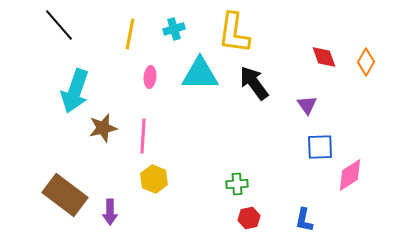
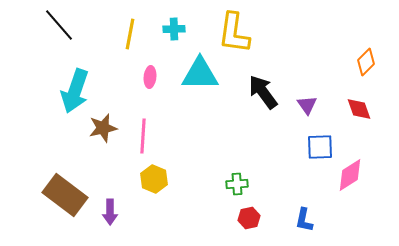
cyan cross: rotated 15 degrees clockwise
red diamond: moved 35 px right, 52 px down
orange diamond: rotated 16 degrees clockwise
black arrow: moved 9 px right, 9 px down
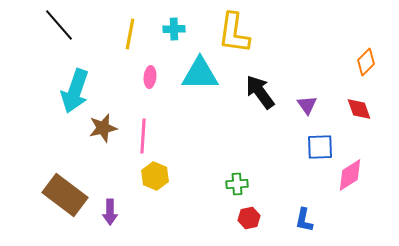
black arrow: moved 3 px left
yellow hexagon: moved 1 px right, 3 px up
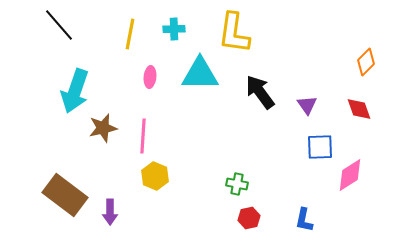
green cross: rotated 15 degrees clockwise
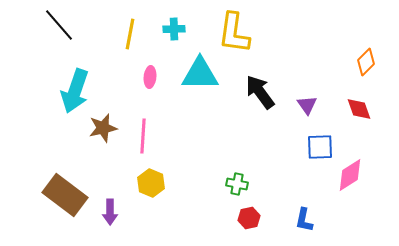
yellow hexagon: moved 4 px left, 7 px down
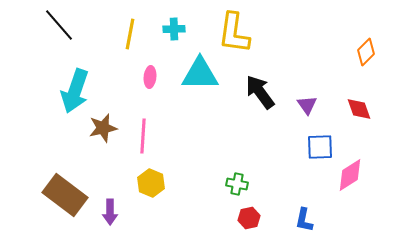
orange diamond: moved 10 px up
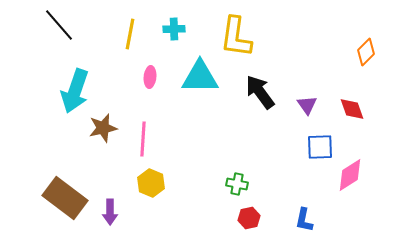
yellow L-shape: moved 2 px right, 4 px down
cyan triangle: moved 3 px down
red diamond: moved 7 px left
pink line: moved 3 px down
brown rectangle: moved 3 px down
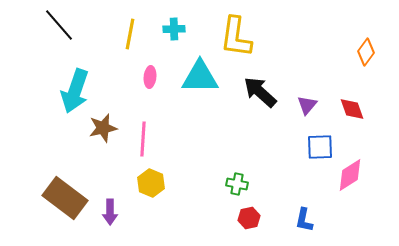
orange diamond: rotated 8 degrees counterclockwise
black arrow: rotated 12 degrees counterclockwise
purple triangle: rotated 15 degrees clockwise
